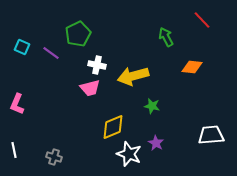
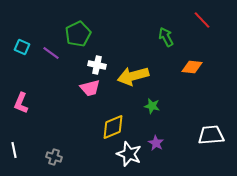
pink L-shape: moved 4 px right, 1 px up
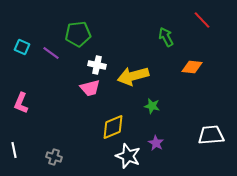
green pentagon: rotated 20 degrees clockwise
white star: moved 1 px left, 2 px down
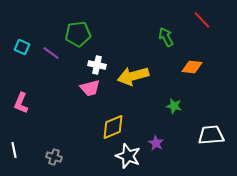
green star: moved 22 px right
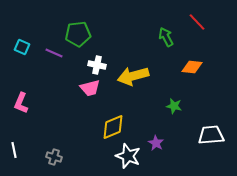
red line: moved 5 px left, 2 px down
purple line: moved 3 px right; rotated 12 degrees counterclockwise
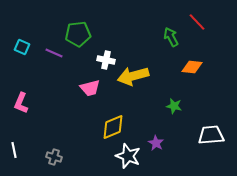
green arrow: moved 5 px right
white cross: moved 9 px right, 5 px up
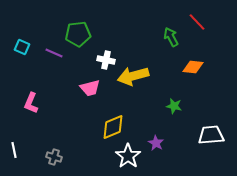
orange diamond: moved 1 px right
pink L-shape: moved 10 px right
white star: rotated 15 degrees clockwise
